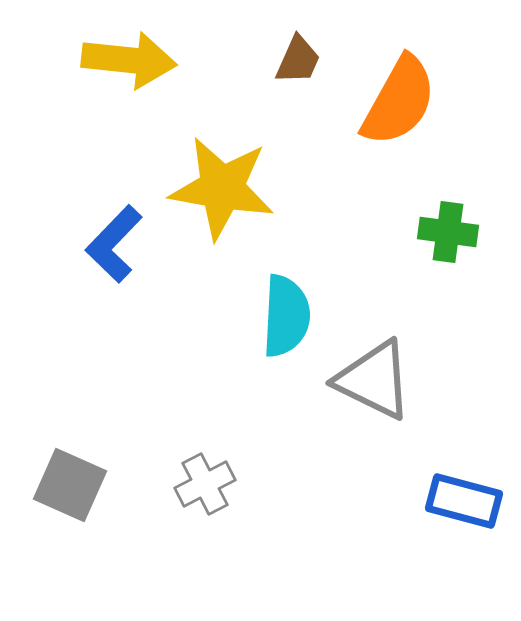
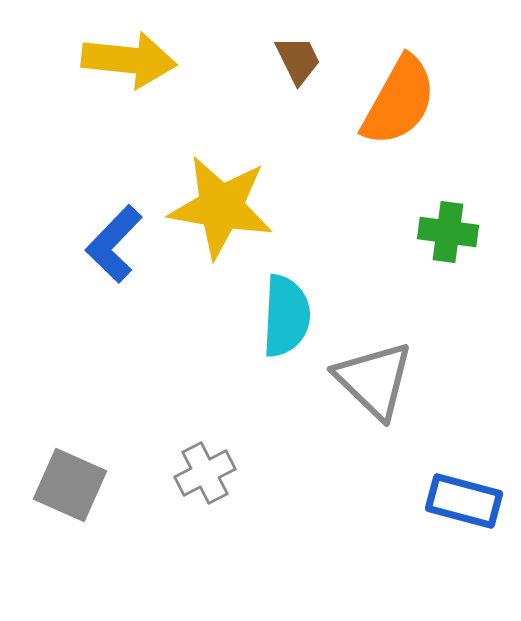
brown trapezoid: rotated 50 degrees counterclockwise
yellow star: moved 1 px left, 19 px down
gray triangle: rotated 18 degrees clockwise
gray cross: moved 11 px up
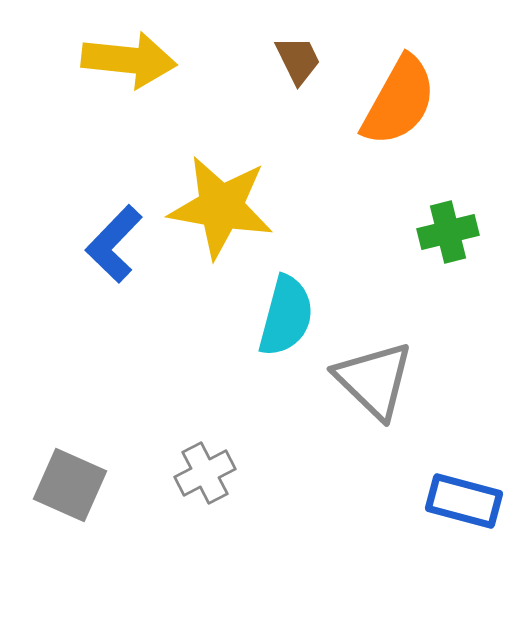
green cross: rotated 22 degrees counterclockwise
cyan semicircle: rotated 12 degrees clockwise
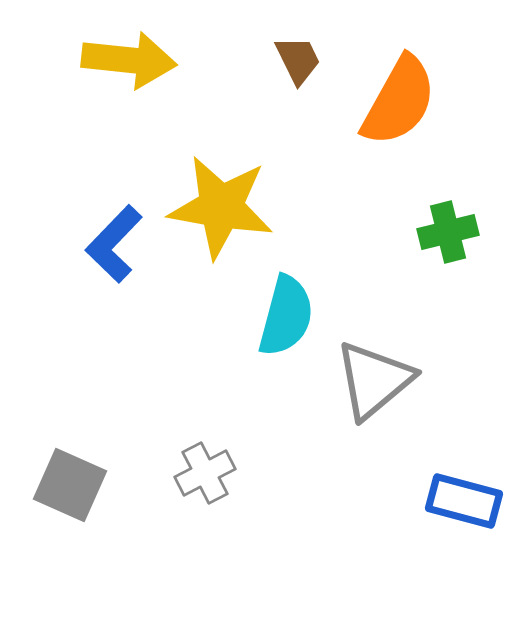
gray triangle: rotated 36 degrees clockwise
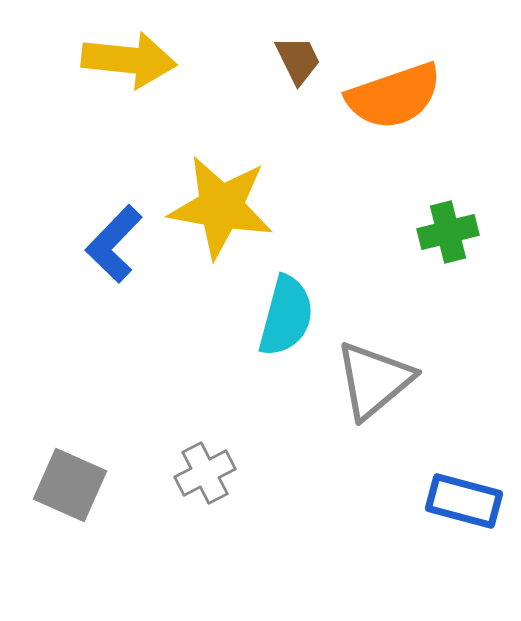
orange semicircle: moved 5 px left, 5 px up; rotated 42 degrees clockwise
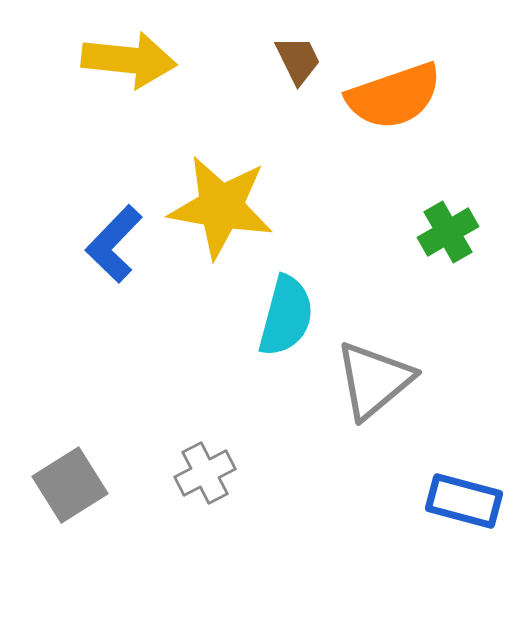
green cross: rotated 16 degrees counterclockwise
gray square: rotated 34 degrees clockwise
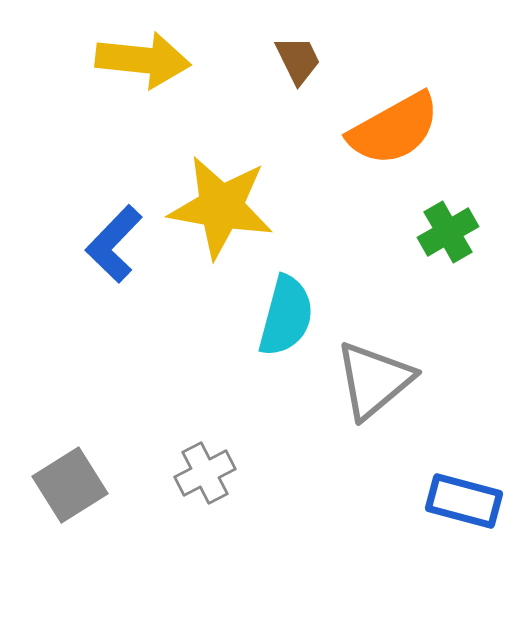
yellow arrow: moved 14 px right
orange semicircle: moved 33 px down; rotated 10 degrees counterclockwise
